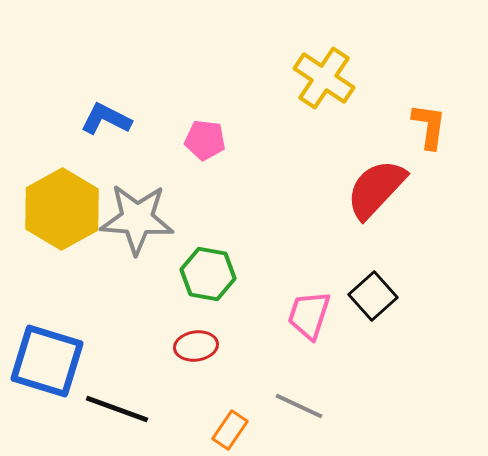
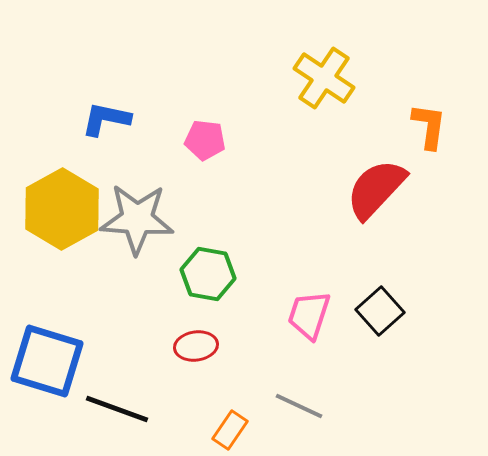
blue L-shape: rotated 15 degrees counterclockwise
black square: moved 7 px right, 15 px down
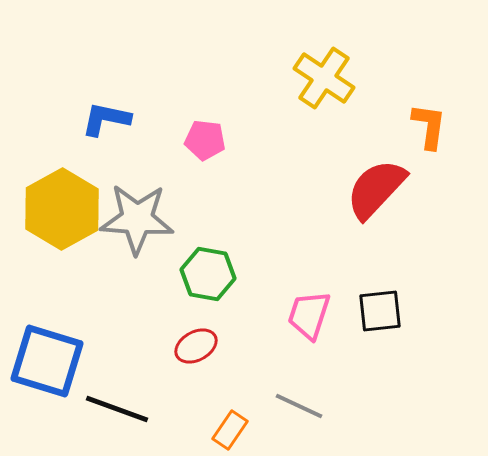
black square: rotated 36 degrees clockwise
red ellipse: rotated 21 degrees counterclockwise
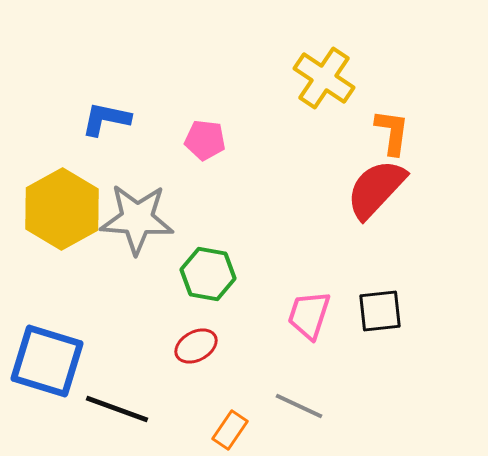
orange L-shape: moved 37 px left, 6 px down
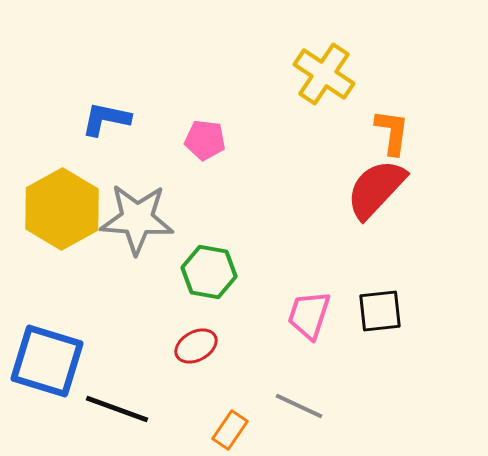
yellow cross: moved 4 px up
green hexagon: moved 1 px right, 2 px up
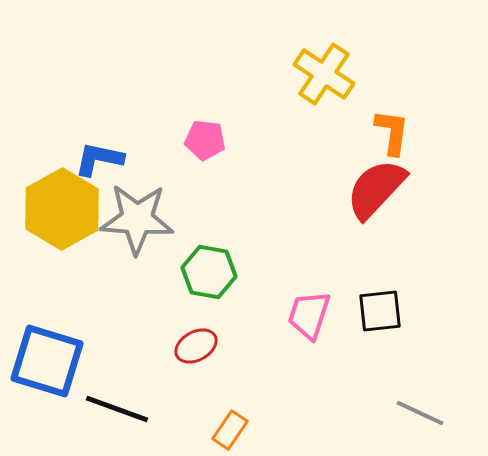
blue L-shape: moved 7 px left, 40 px down
gray line: moved 121 px right, 7 px down
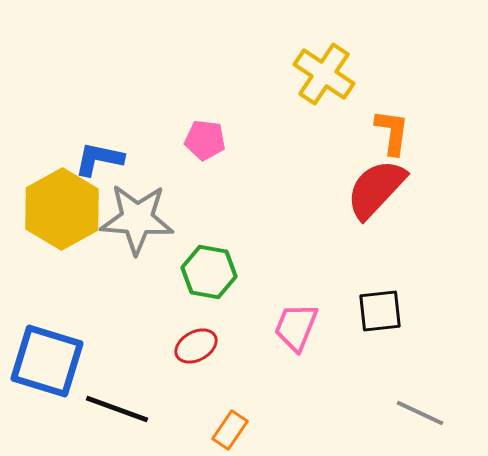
pink trapezoid: moved 13 px left, 12 px down; rotated 4 degrees clockwise
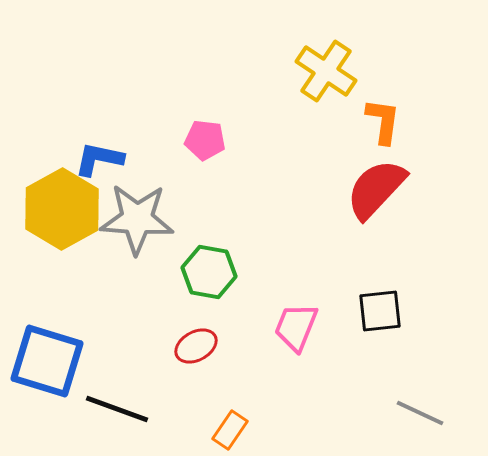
yellow cross: moved 2 px right, 3 px up
orange L-shape: moved 9 px left, 11 px up
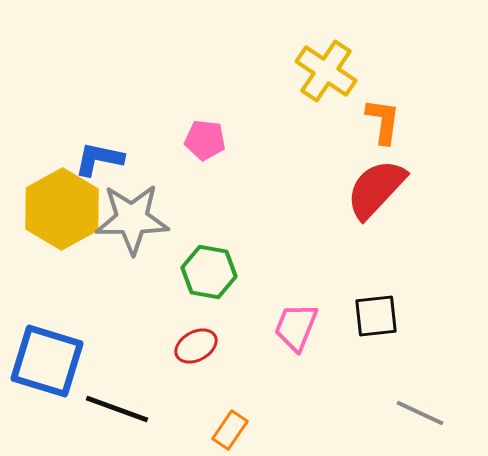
gray star: moved 5 px left; rotated 4 degrees counterclockwise
black square: moved 4 px left, 5 px down
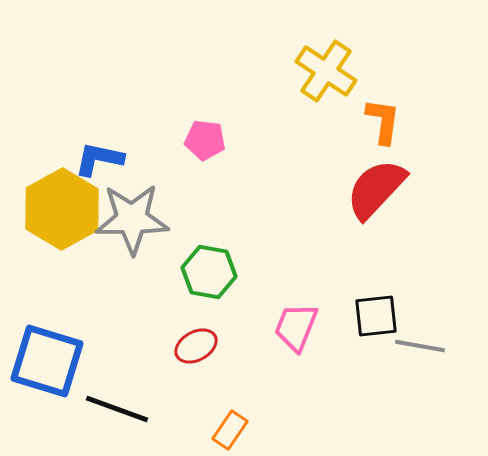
gray line: moved 67 px up; rotated 15 degrees counterclockwise
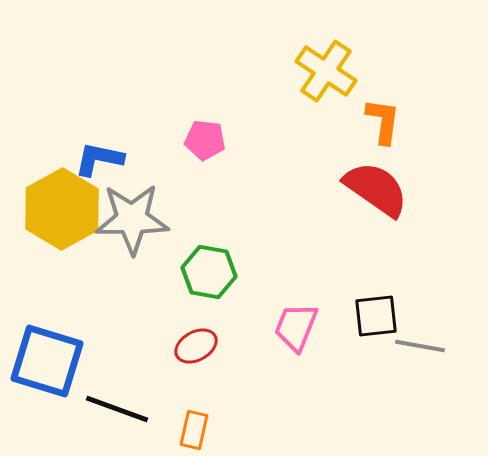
red semicircle: rotated 82 degrees clockwise
orange rectangle: moved 36 px left; rotated 21 degrees counterclockwise
